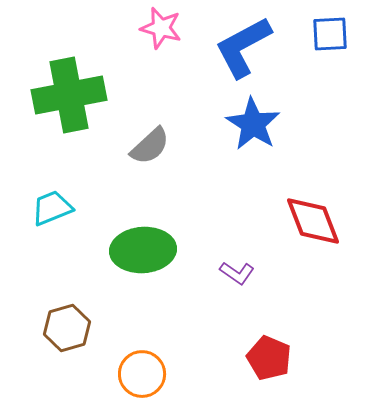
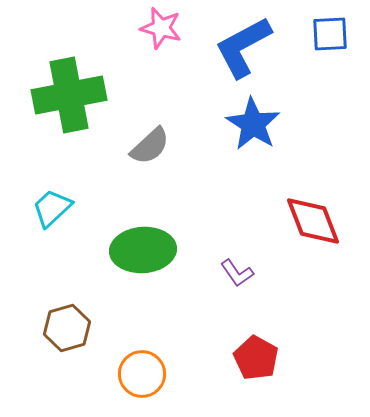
cyan trapezoid: rotated 21 degrees counterclockwise
purple L-shape: rotated 20 degrees clockwise
red pentagon: moved 13 px left; rotated 6 degrees clockwise
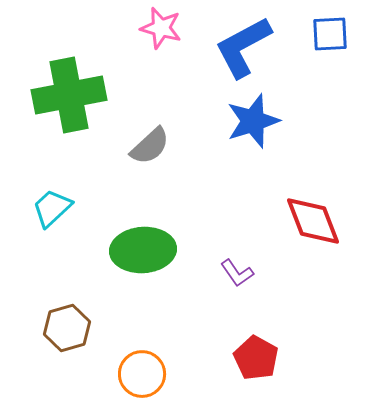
blue star: moved 3 px up; rotated 22 degrees clockwise
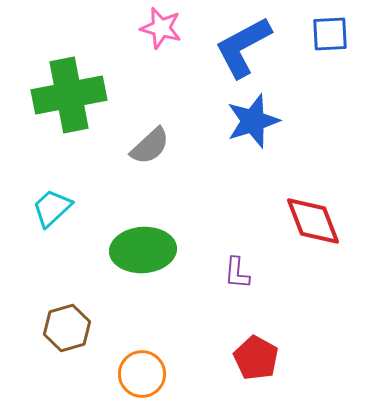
purple L-shape: rotated 40 degrees clockwise
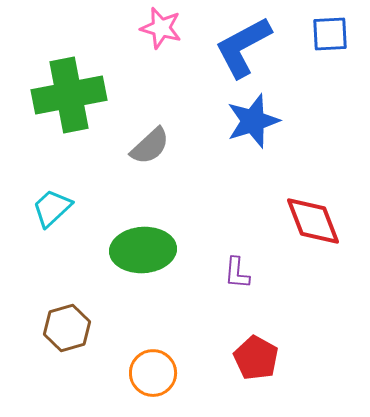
orange circle: moved 11 px right, 1 px up
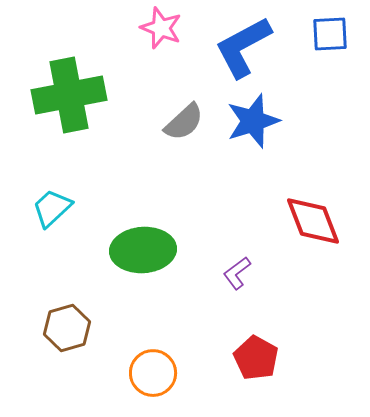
pink star: rotated 6 degrees clockwise
gray semicircle: moved 34 px right, 24 px up
purple L-shape: rotated 48 degrees clockwise
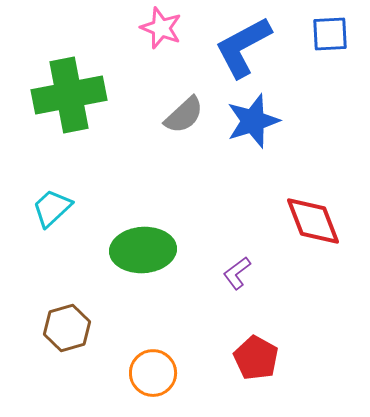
gray semicircle: moved 7 px up
